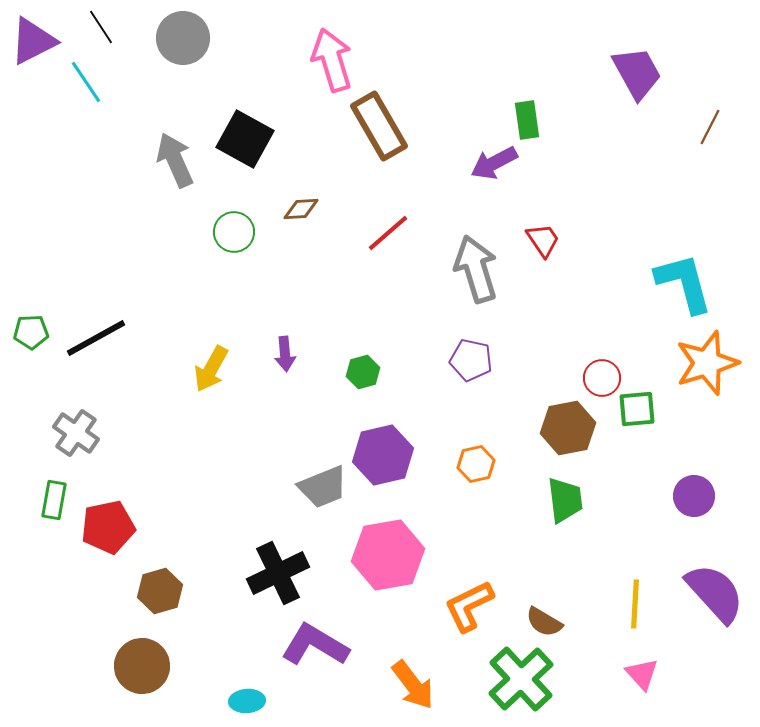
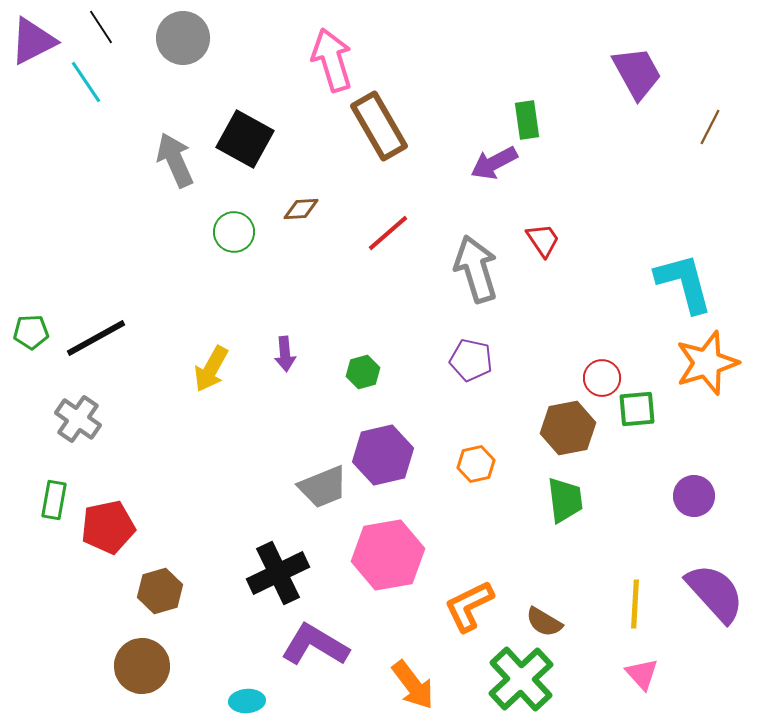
gray cross at (76, 433): moved 2 px right, 14 px up
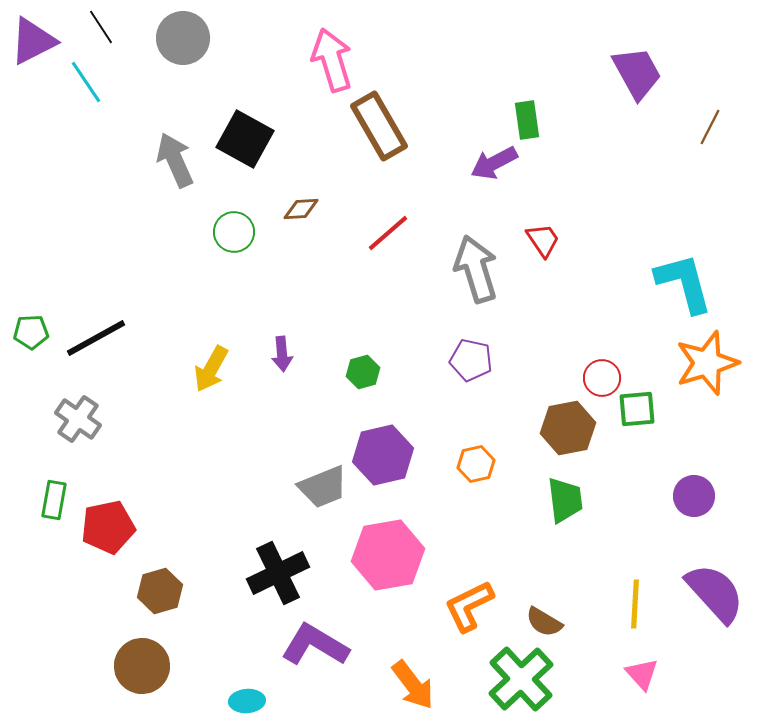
purple arrow at (285, 354): moved 3 px left
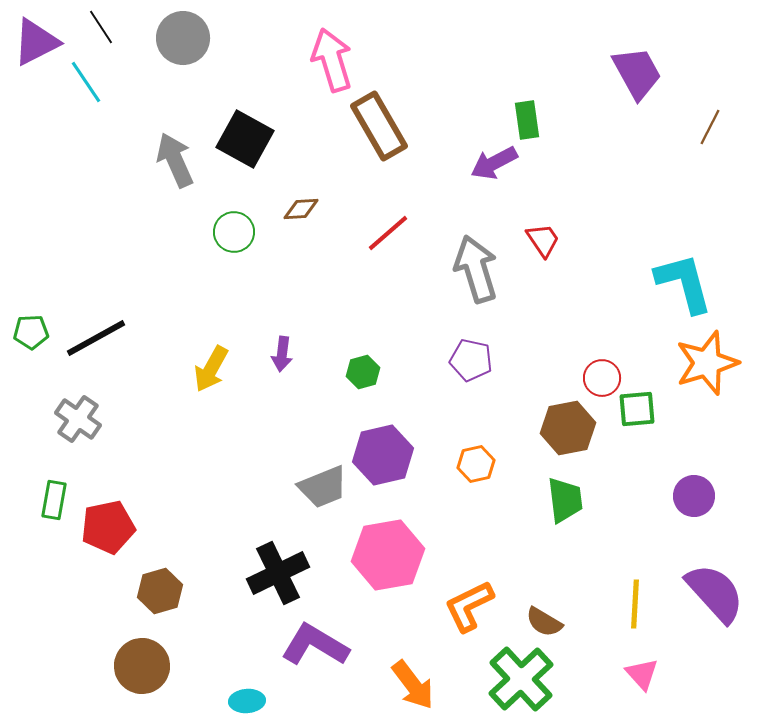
purple triangle at (33, 41): moved 3 px right, 1 px down
purple arrow at (282, 354): rotated 12 degrees clockwise
